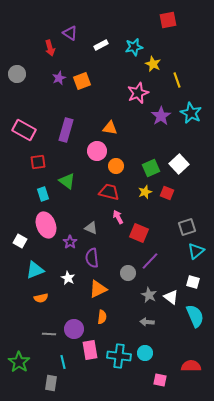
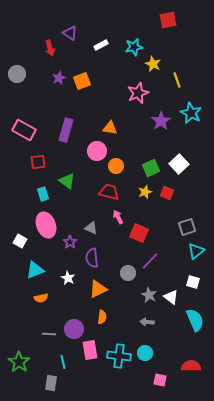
purple star at (161, 116): moved 5 px down
cyan semicircle at (195, 316): moved 4 px down
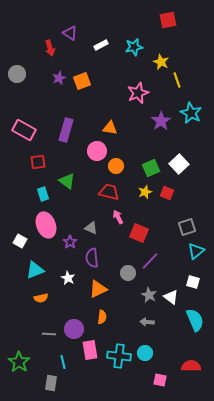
yellow star at (153, 64): moved 8 px right, 2 px up
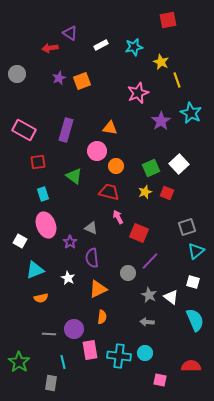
red arrow at (50, 48): rotated 98 degrees clockwise
green triangle at (67, 181): moved 7 px right, 5 px up
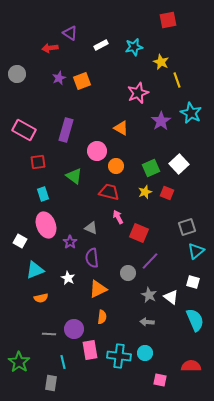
orange triangle at (110, 128): moved 11 px right; rotated 21 degrees clockwise
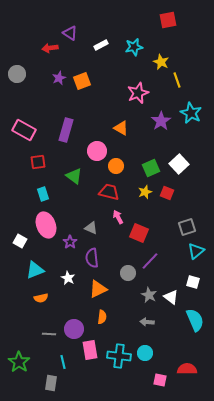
red semicircle at (191, 366): moved 4 px left, 3 px down
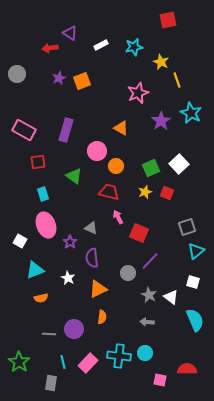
pink rectangle at (90, 350): moved 2 px left, 13 px down; rotated 54 degrees clockwise
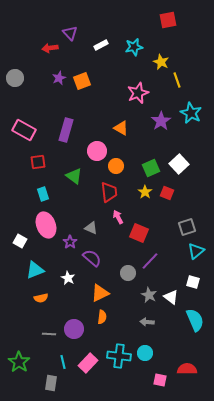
purple triangle at (70, 33): rotated 14 degrees clockwise
gray circle at (17, 74): moved 2 px left, 4 px down
red trapezoid at (109, 192): rotated 70 degrees clockwise
yellow star at (145, 192): rotated 16 degrees counterclockwise
purple semicircle at (92, 258): rotated 138 degrees clockwise
orange triangle at (98, 289): moved 2 px right, 4 px down
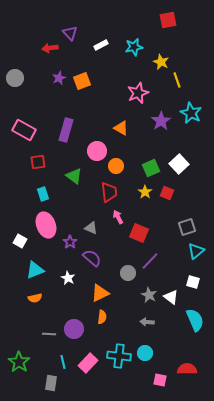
orange semicircle at (41, 298): moved 6 px left
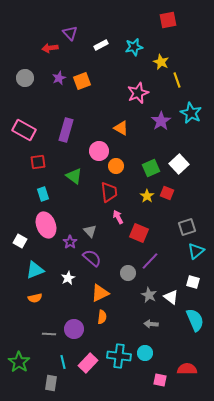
gray circle at (15, 78): moved 10 px right
pink circle at (97, 151): moved 2 px right
yellow star at (145, 192): moved 2 px right, 4 px down
gray triangle at (91, 228): moved 1 px left, 3 px down; rotated 24 degrees clockwise
white star at (68, 278): rotated 16 degrees clockwise
gray arrow at (147, 322): moved 4 px right, 2 px down
